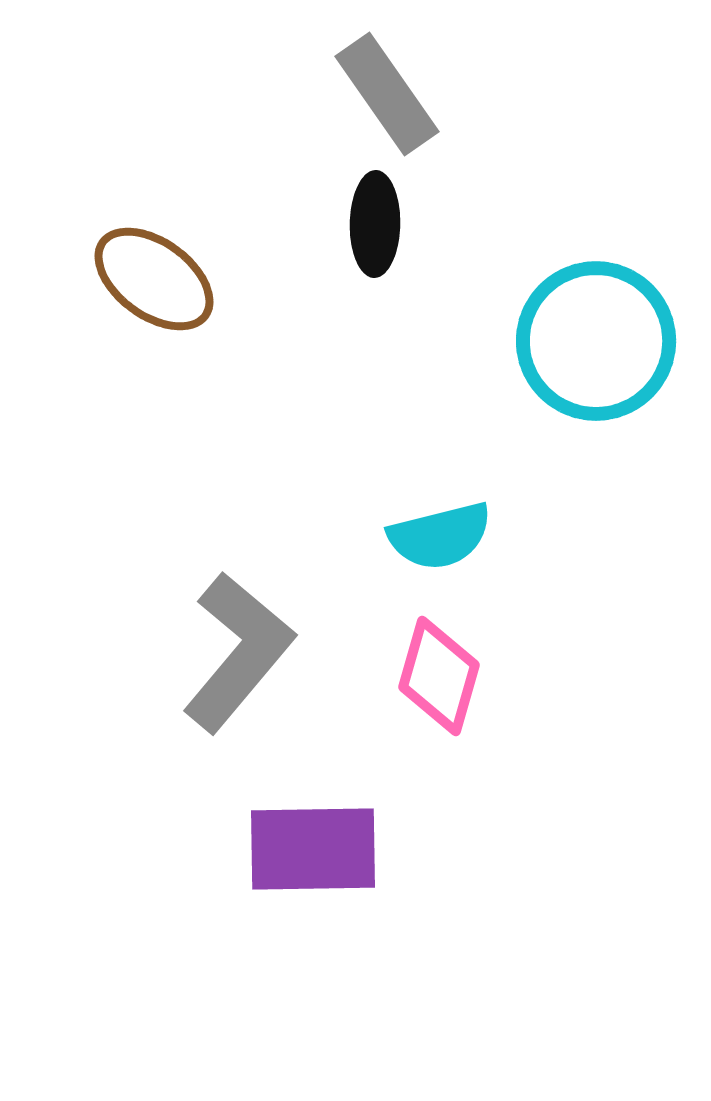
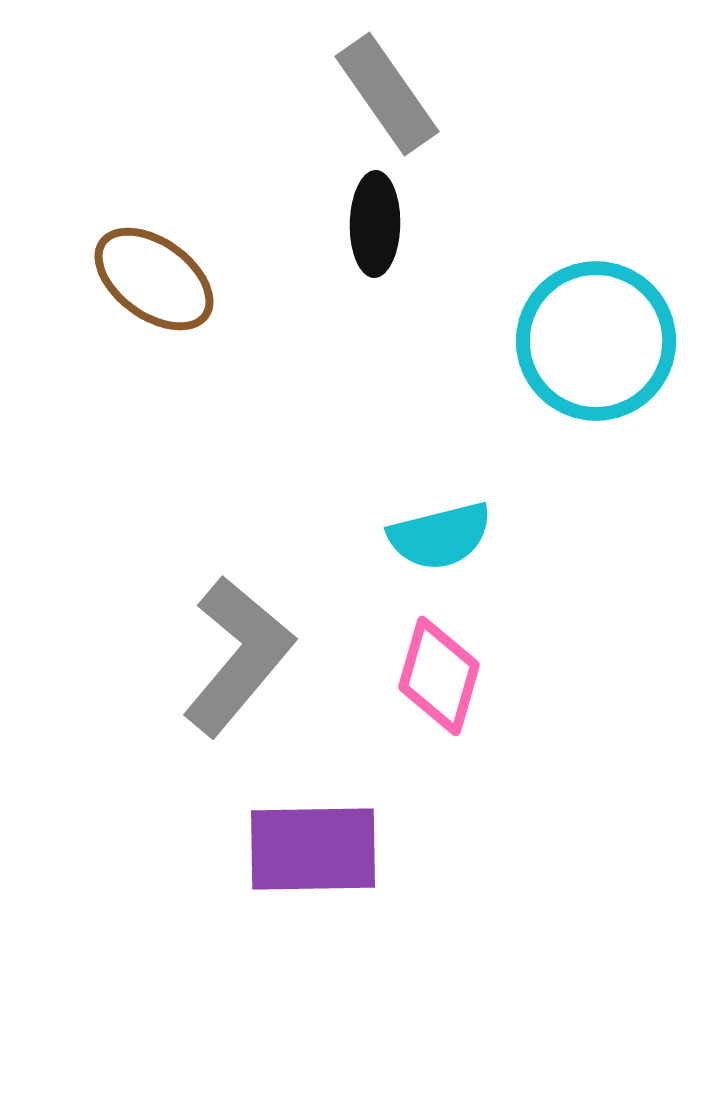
gray L-shape: moved 4 px down
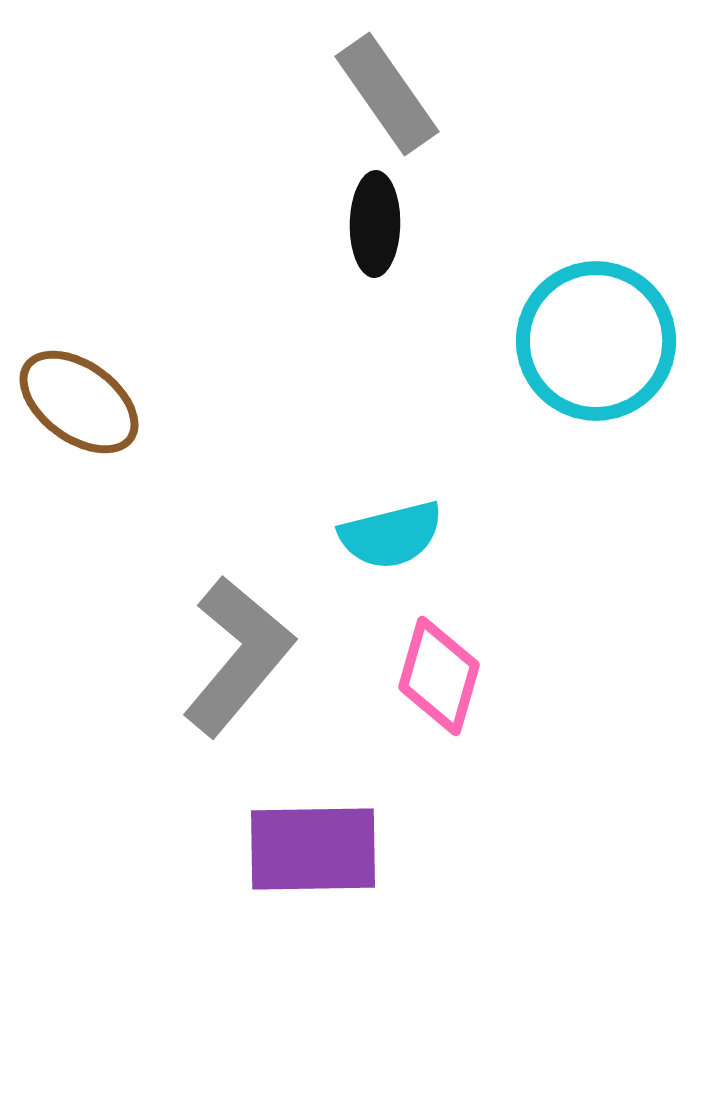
brown ellipse: moved 75 px left, 123 px down
cyan semicircle: moved 49 px left, 1 px up
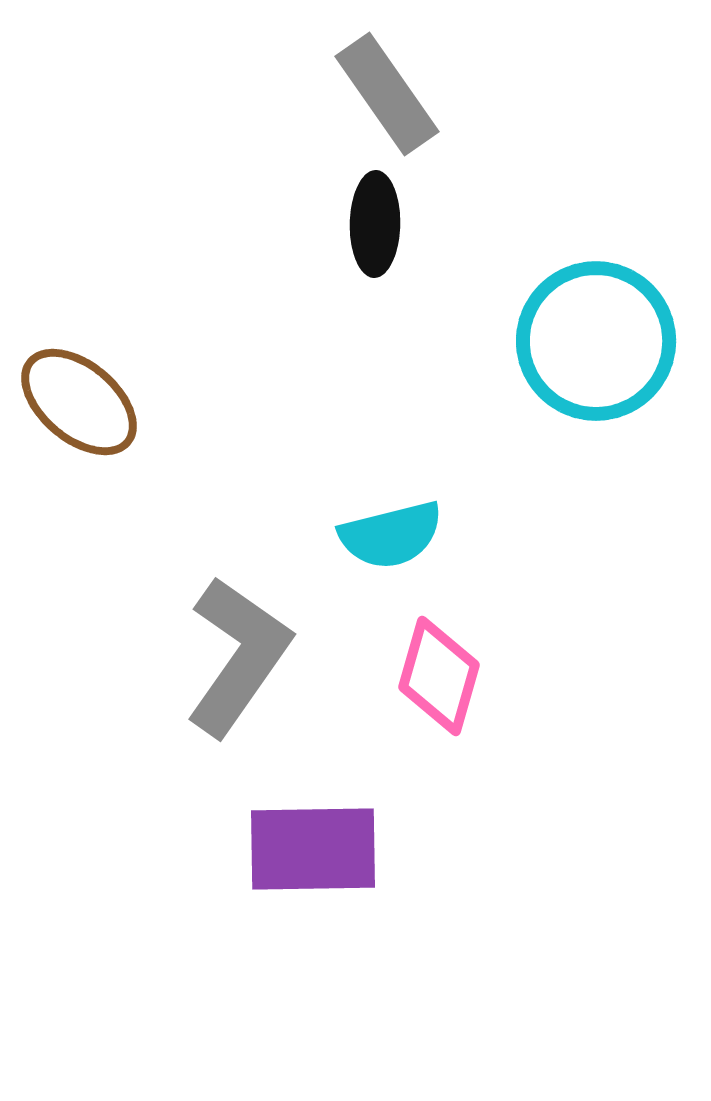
brown ellipse: rotated 4 degrees clockwise
gray L-shape: rotated 5 degrees counterclockwise
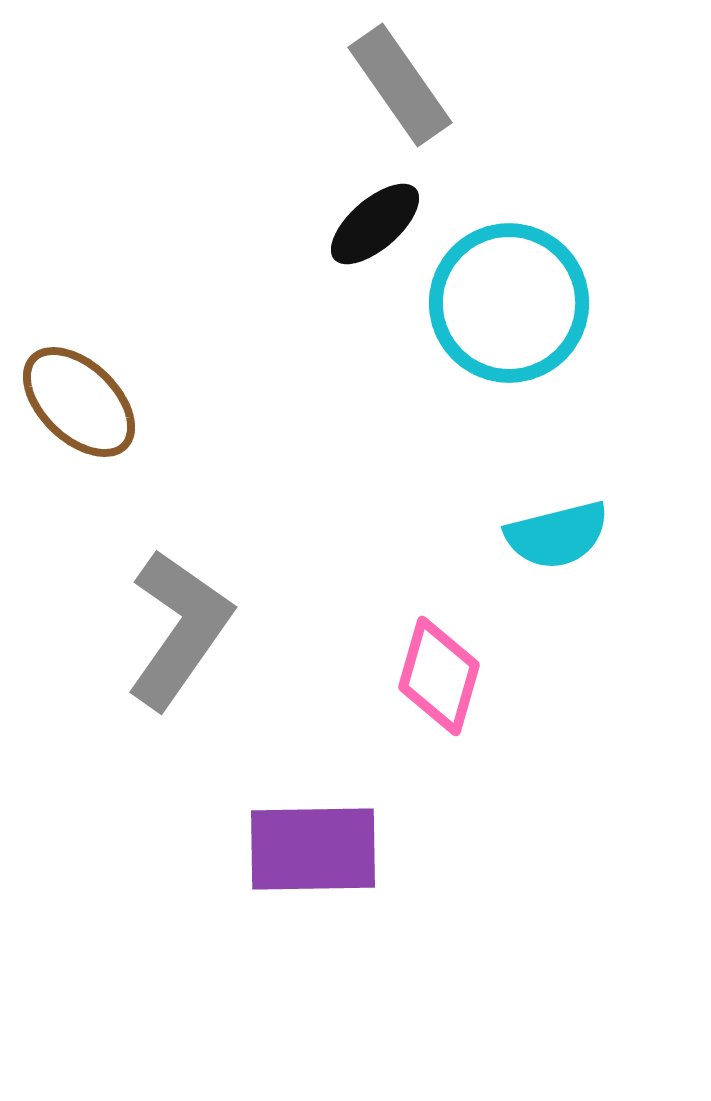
gray rectangle: moved 13 px right, 9 px up
black ellipse: rotated 48 degrees clockwise
cyan circle: moved 87 px left, 38 px up
brown ellipse: rotated 4 degrees clockwise
cyan semicircle: moved 166 px right
gray L-shape: moved 59 px left, 27 px up
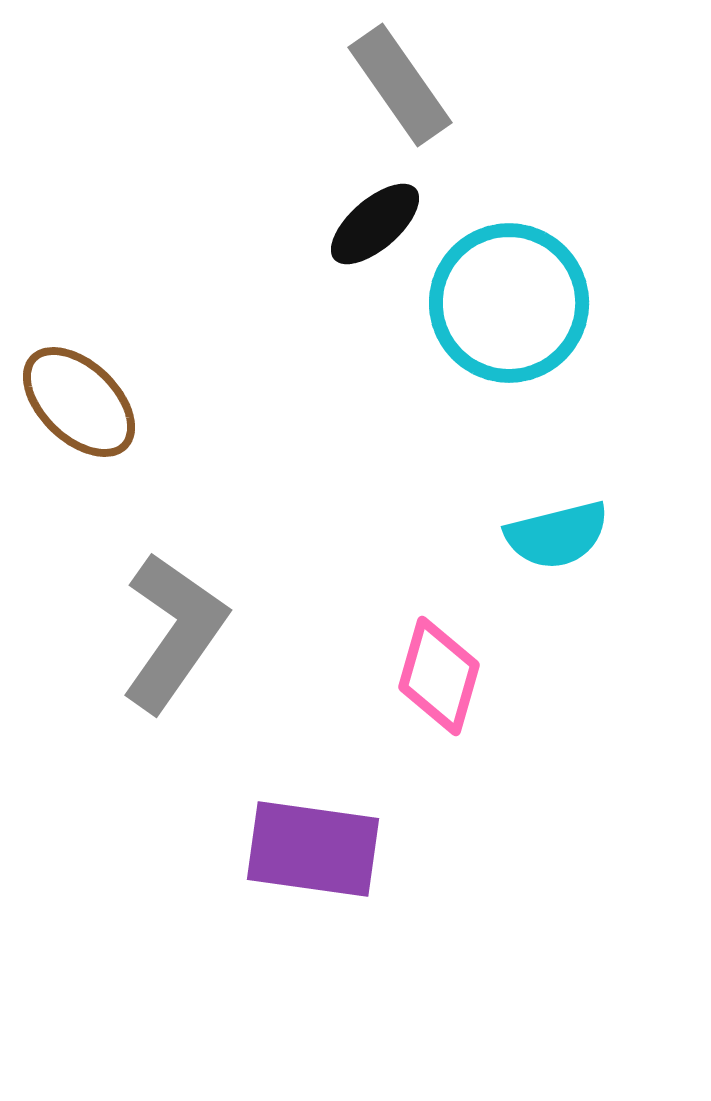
gray L-shape: moved 5 px left, 3 px down
purple rectangle: rotated 9 degrees clockwise
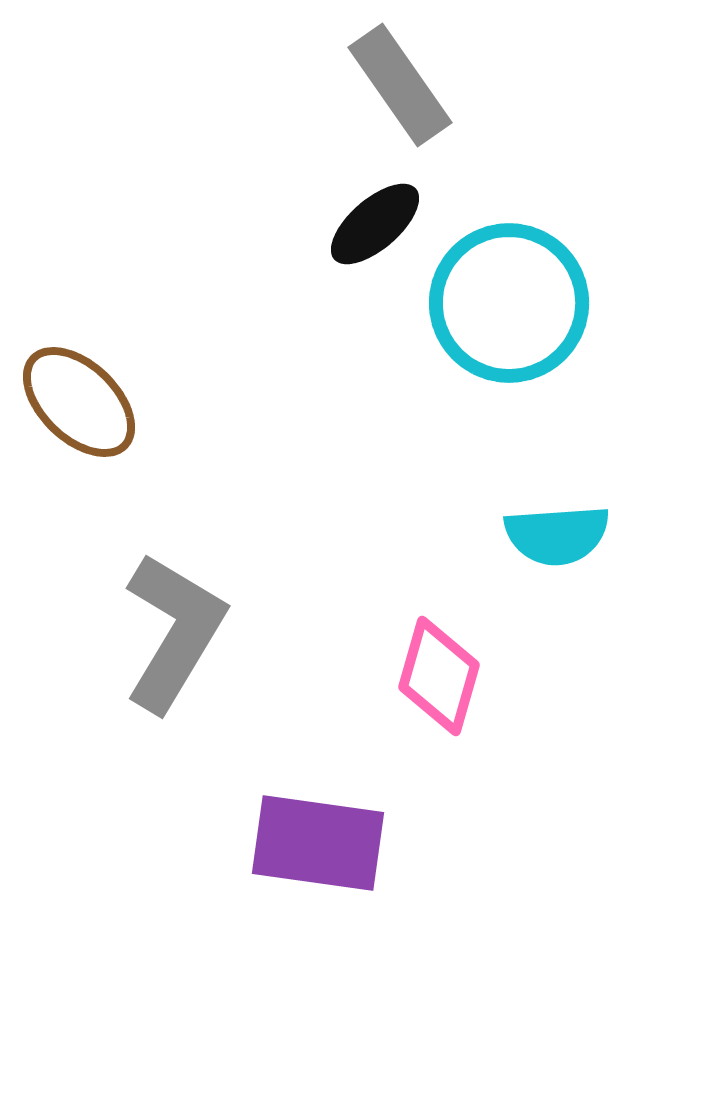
cyan semicircle: rotated 10 degrees clockwise
gray L-shape: rotated 4 degrees counterclockwise
purple rectangle: moved 5 px right, 6 px up
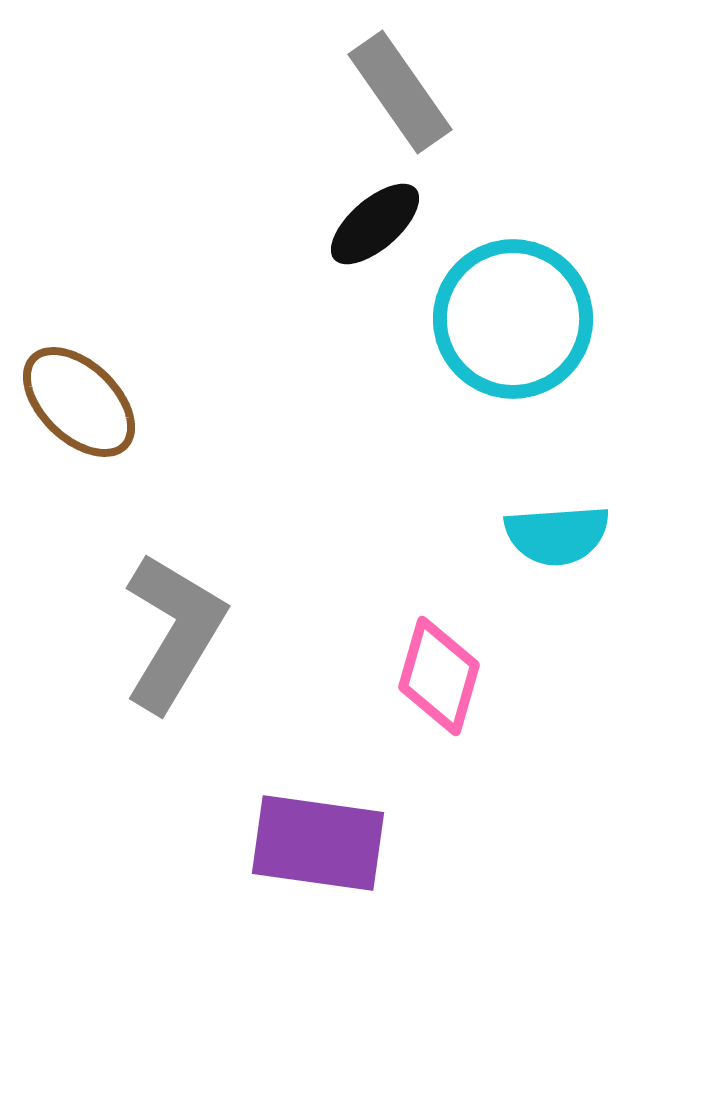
gray rectangle: moved 7 px down
cyan circle: moved 4 px right, 16 px down
